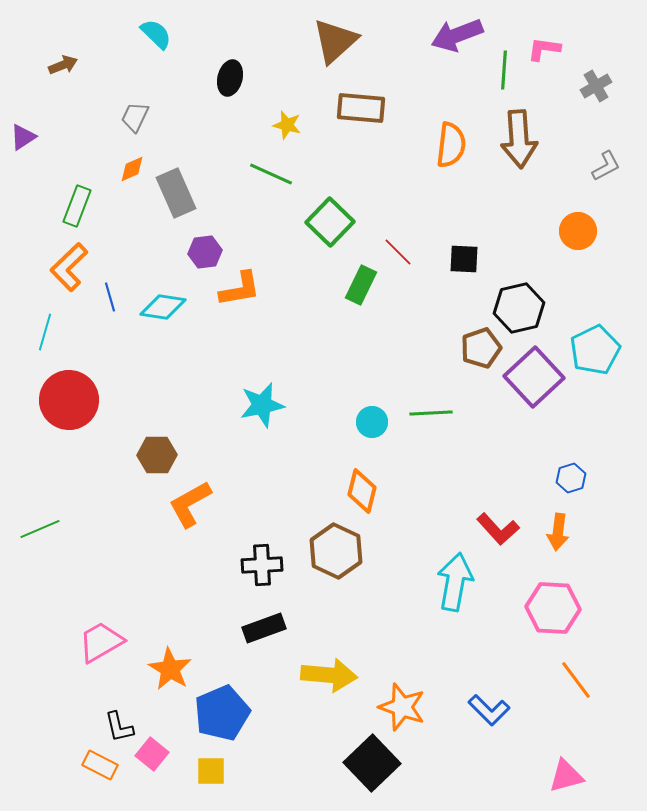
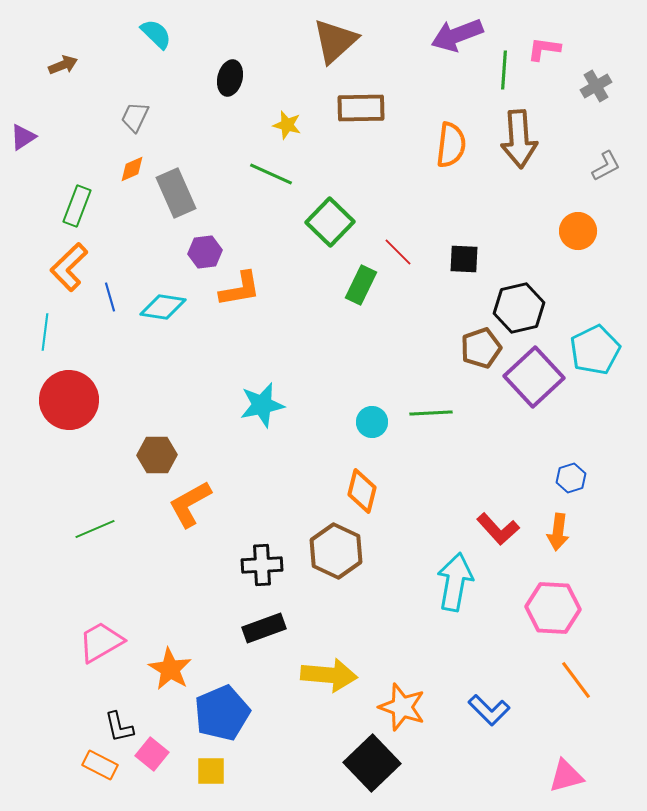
brown rectangle at (361, 108): rotated 6 degrees counterclockwise
cyan line at (45, 332): rotated 9 degrees counterclockwise
green line at (40, 529): moved 55 px right
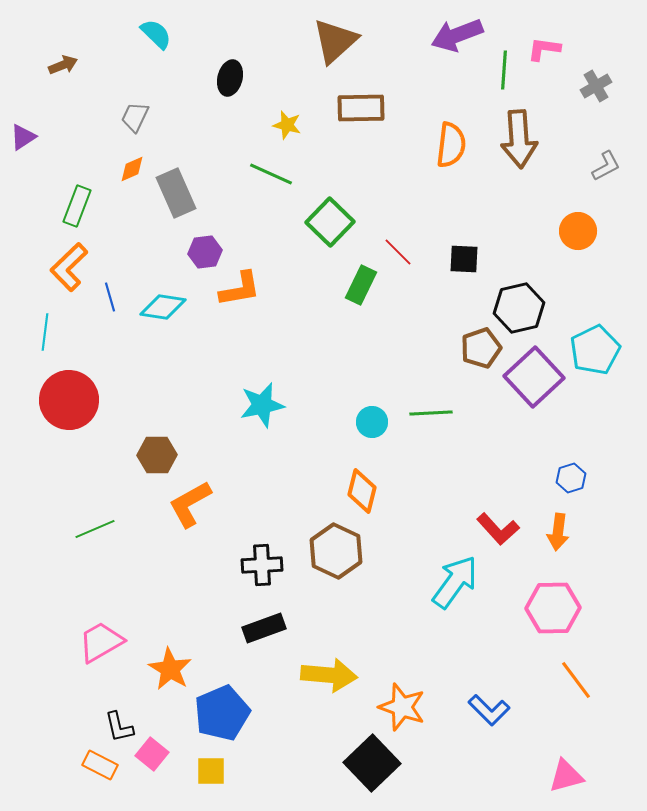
cyan arrow at (455, 582): rotated 26 degrees clockwise
pink hexagon at (553, 608): rotated 4 degrees counterclockwise
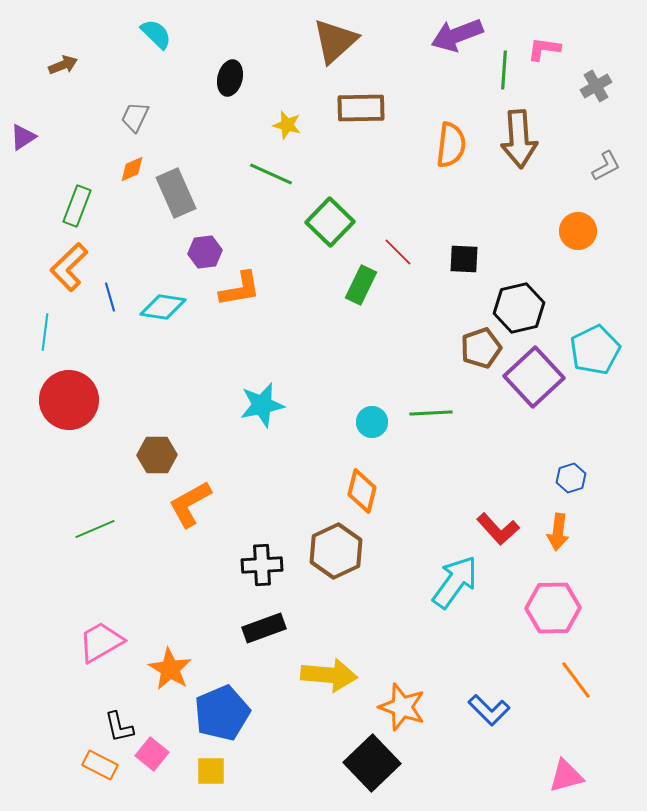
brown hexagon at (336, 551): rotated 10 degrees clockwise
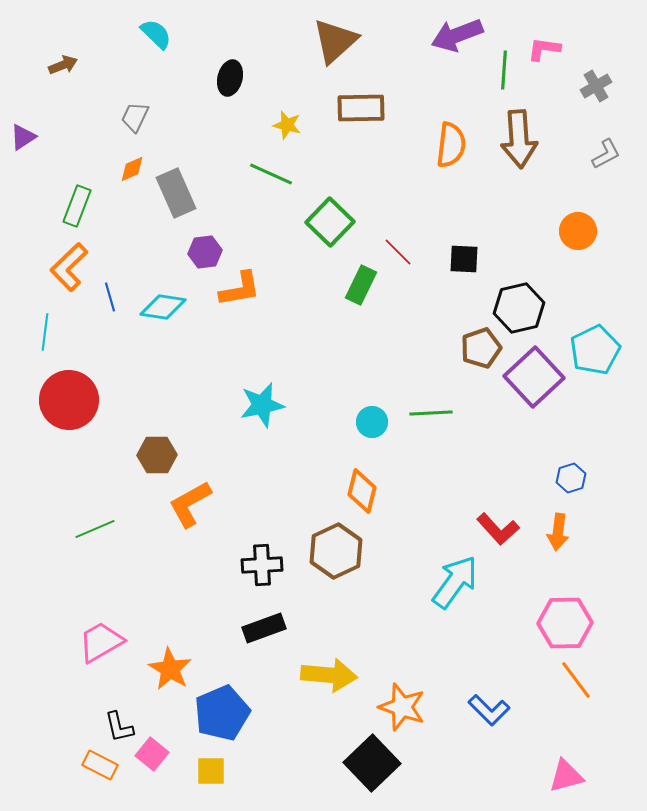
gray L-shape at (606, 166): moved 12 px up
pink hexagon at (553, 608): moved 12 px right, 15 px down
